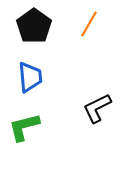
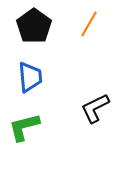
black L-shape: moved 2 px left
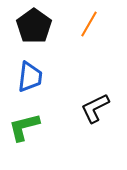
blue trapezoid: rotated 12 degrees clockwise
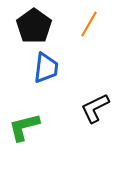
blue trapezoid: moved 16 px right, 9 px up
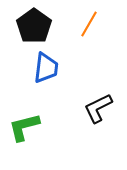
black L-shape: moved 3 px right
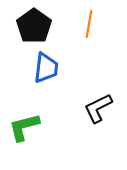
orange line: rotated 20 degrees counterclockwise
